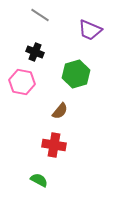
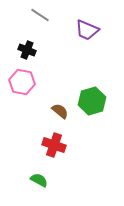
purple trapezoid: moved 3 px left
black cross: moved 8 px left, 2 px up
green hexagon: moved 16 px right, 27 px down
brown semicircle: rotated 90 degrees counterclockwise
red cross: rotated 10 degrees clockwise
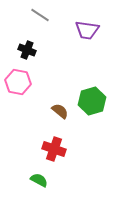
purple trapezoid: rotated 15 degrees counterclockwise
pink hexagon: moved 4 px left
red cross: moved 4 px down
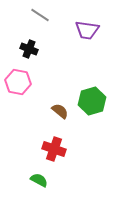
black cross: moved 2 px right, 1 px up
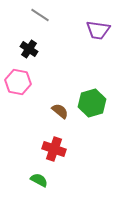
purple trapezoid: moved 11 px right
black cross: rotated 12 degrees clockwise
green hexagon: moved 2 px down
